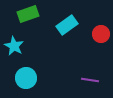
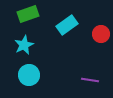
cyan star: moved 10 px right, 1 px up; rotated 18 degrees clockwise
cyan circle: moved 3 px right, 3 px up
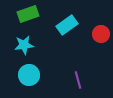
cyan star: rotated 18 degrees clockwise
purple line: moved 12 px left; rotated 66 degrees clockwise
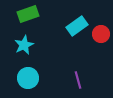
cyan rectangle: moved 10 px right, 1 px down
cyan star: rotated 18 degrees counterclockwise
cyan circle: moved 1 px left, 3 px down
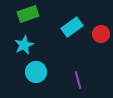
cyan rectangle: moved 5 px left, 1 px down
cyan circle: moved 8 px right, 6 px up
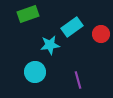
cyan star: moved 26 px right; rotated 18 degrees clockwise
cyan circle: moved 1 px left
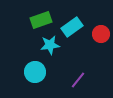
green rectangle: moved 13 px right, 6 px down
purple line: rotated 54 degrees clockwise
